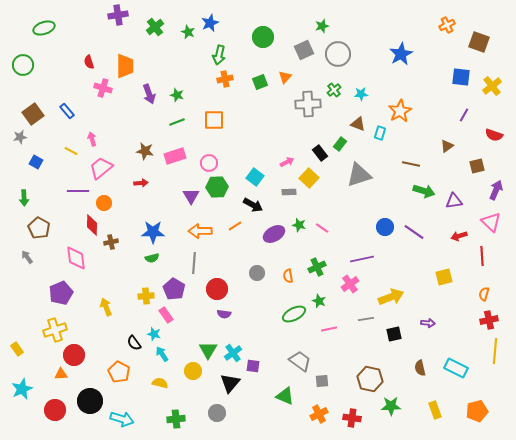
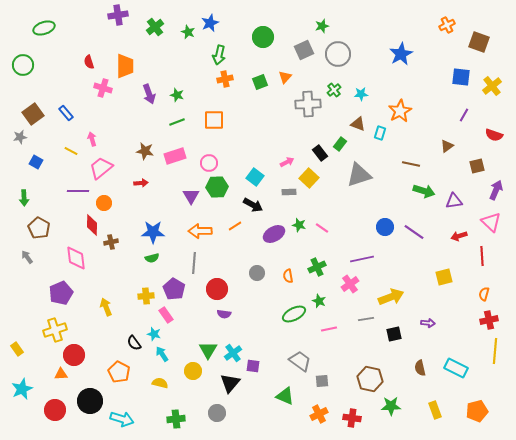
blue rectangle at (67, 111): moved 1 px left, 2 px down
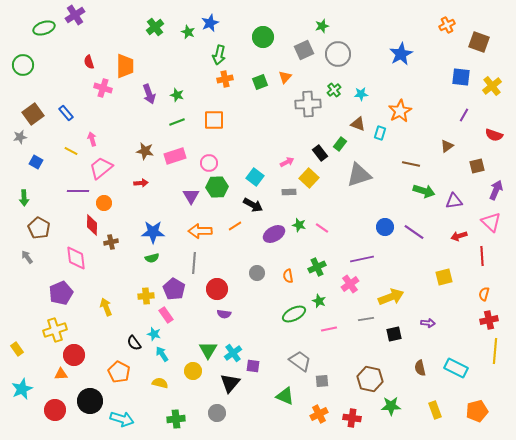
purple cross at (118, 15): moved 43 px left; rotated 24 degrees counterclockwise
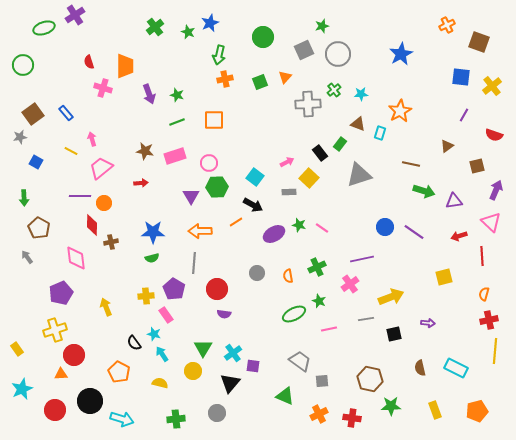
purple line at (78, 191): moved 2 px right, 5 px down
orange line at (235, 226): moved 1 px right, 4 px up
green triangle at (208, 350): moved 5 px left, 2 px up
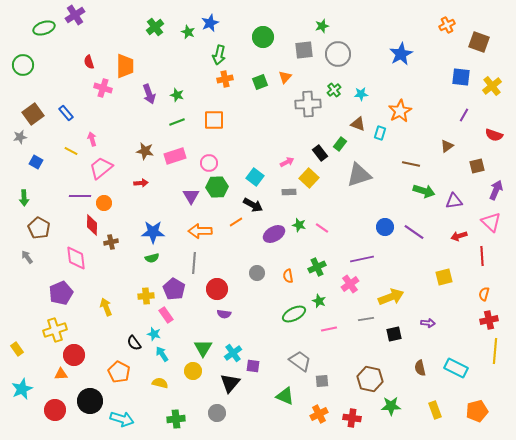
gray square at (304, 50): rotated 18 degrees clockwise
